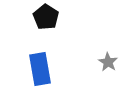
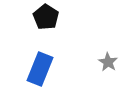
blue rectangle: rotated 32 degrees clockwise
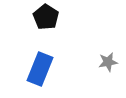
gray star: rotated 30 degrees clockwise
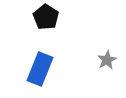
gray star: moved 1 px left, 2 px up; rotated 18 degrees counterclockwise
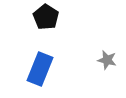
gray star: rotated 30 degrees counterclockwise
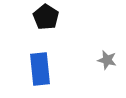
blue rectangle: rotated 28 degrees counterclockwise
